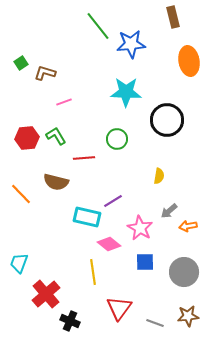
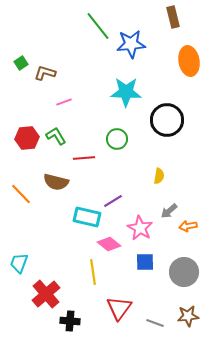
black cross: rotated 18 degrees counterclockwise
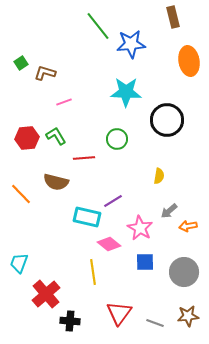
red triangle: moved 5 px down
